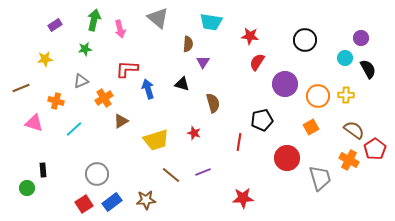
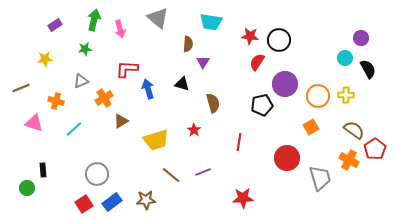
black circle at (305, 40): moved 26 px left
black pentagon at (262, 120): moved 15 px up
red star at (194, 133): moved 3 px up; rotated 16 degrees clockwise
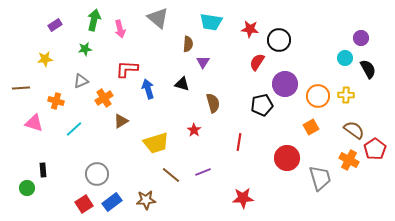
red star at (250, 36): moved 7 px up
brown line at (21, 88): rotated 18 degrees clockwise
yellow trapezoid at (156, 140): moved 3 px down
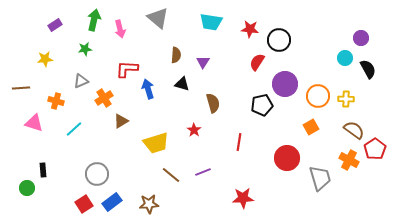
brown semicircle at (188, 44): moved 12 px left, 11 px down
yellow cross at (346, 95): moved 4 px down
brown star at (146, 200): moved 3 px right, 4 px down
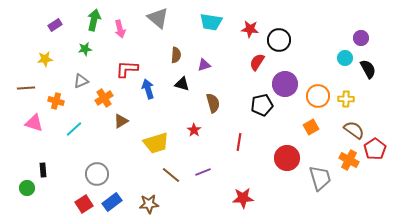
purple triangle at (203, 62): moved 1 px right, 3 px down; rotated 40 degrees clockwise
brown line at (21, 88): moved 5 px right
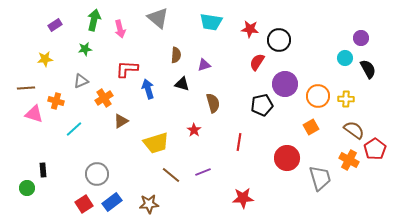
pink triangle at (34, 123): moved 9 px up
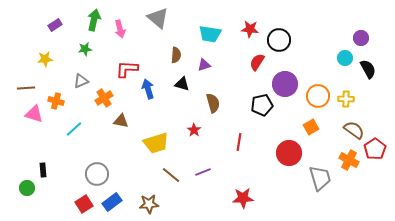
cyan trapezoid at (211, 22): moved 1 px left, 12 px down
brown triangle at (121, 121): rotated 42 degrees clockwise
red circle at (287, 158): moved 2 px right, 5 px up
